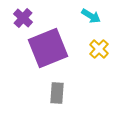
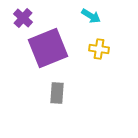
yellow cross: rotated 36 degrees counterclockwise
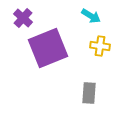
yellow cross: moved 1 px right, 3 px up
gray rectangle: moved 32 px right
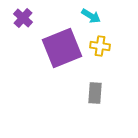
purple square: moved 14 px right
gray rectangle: moved 6 px right
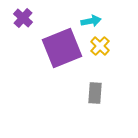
cyan arrow: moved 5 px down; rotated 42 degrees counterclockwise
yellow cross: rotated 36 degrees clockwise
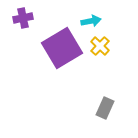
purple cross: rotated 36 degrees clockwise
purple square: rotated 9 degrees counterclockwise
gray rectangle: moved 10 px right, 15 px down; rotated 20 degrees clockwise
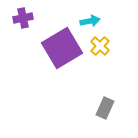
cyan arrow: moved 1 px left
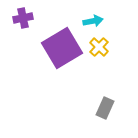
cyan arrow: moved 3 px right
yellow cross: moved 1 px left, 1 px down
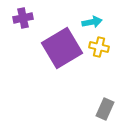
cyan arrow: moved 1 px left, 1 px down
yellow cross: rotated 30 degrees counterclockwise
gray rectangle: moved 1 px down
